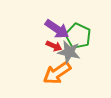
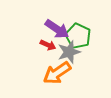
red arrow: moved 6 px left, 1 px up
gray star: rotated 30 degrees counterclockwise
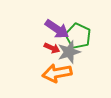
red arrow: moved 4 px right, 3 px down
orange arrow: rotated 24 degrees clockwise
